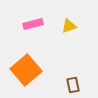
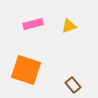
orange square: rotated 32 degrees counterclockwise
brown rectangle: rotated 28 degrees counterclockwise
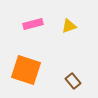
brown rectangle: moved 4 px up
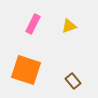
pink rectangle: rotated 48 degrees counterclockwise
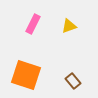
orange square: moved 5 px down
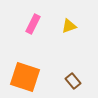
orange square: moved 1 px left, 2 px down
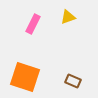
yellow triangle: moved 1 px left, 9 px up
brown rectangle: rotated 28 degrees counterclockwise
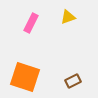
pink rectangle: moved 2 px left, 1 px up
brown rectangle: rotated 49 degrees counterclockwise
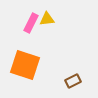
yellow triangle: moved 21 px left, 2 px down; rotated 14 degrees clockwise
orange square: moved 12 px up
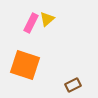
yellow triangle: rotated 35 degrees counterclockwise
brown rectangle: moved 4 px down
